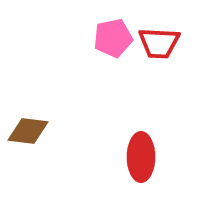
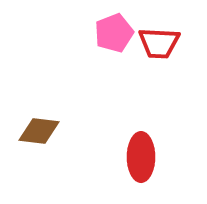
pink pentagon: moved 1 px right, 5 px up; rotated 9 degrees counterclockwise
brown diamond: moved 11 px right
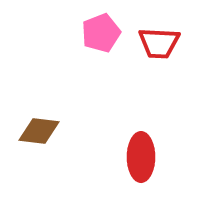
pink pentagon: moved 13 px left
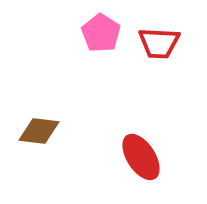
pink pentagon: rotated 18 degrees counterclockwise
red ellipse: rotated 33 degrees counterclockwise
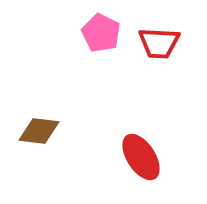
pink pentagon: rotated 6 degrees counterclockwise
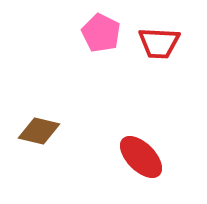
brown diamond: rotated 6 degrees clockwise
red ellipse: rotated 12 degrees counterclockwise
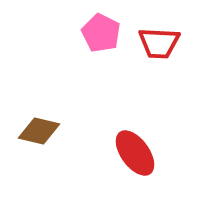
red ellipse: moved 6 px left, 4 px up; rotated 9 degrees clockwise
